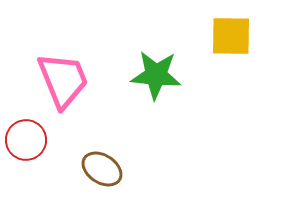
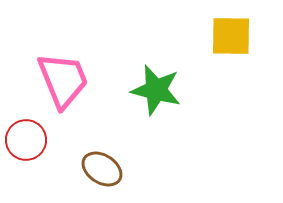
green star: moved 15 px down; rotated 9 degrees clockwise
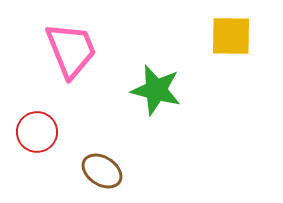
pink trapezoid: moved 8 px right, 30 px up
red circle: moved 11 px right, 8 px up
brown ellipse: moved 2 px down
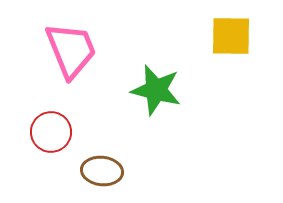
red circle: moved 14 px right
brown ellipse: rotated 27 degrees counterclockwise
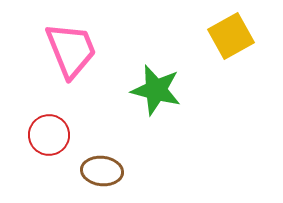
yellow square: rotated 30 degrees counterclockwise
red circle: moved 2 px left, 3 px down
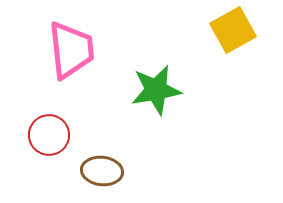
yellow square: moved 2 px right, 6 px up
pink trapezoid: rotated 16 degrees clockwise
green star: rotated 24 degrees counterclockwise
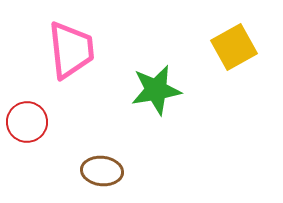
yellow square: moved 1 px right, 17 px down
red circle: moved 22 px left, 13 px up
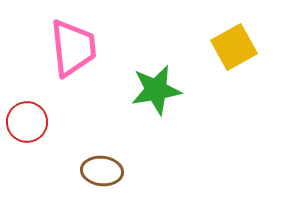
pink trapezoid: moved 2 px right, 2 px up
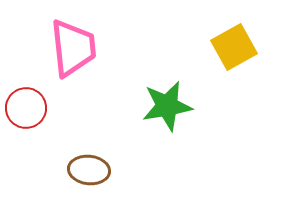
green star: moved 11 px right, 16 px down
red circle: moved 1 px left, 14 px up
brown ellipse: moved 13 px left, 1 px up
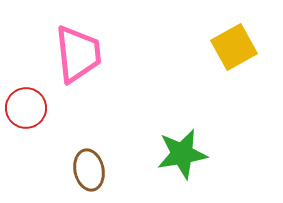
pink trapezoid: moved 5 px right, 6 px down
green star: moved 15 px right, 48 px down
brown ellipse: rotated 72 degrees clockwise
